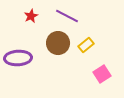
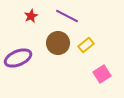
purple ellipse: rotated 20 degrees counterclockwise
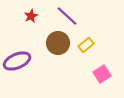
purple line: rotated 15 degrees clockwise
purple ellipse: moved 1 px left, 3 px down
